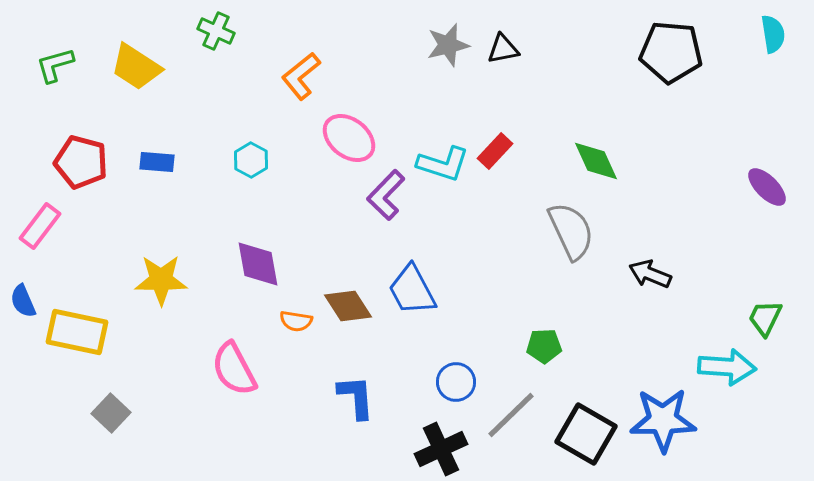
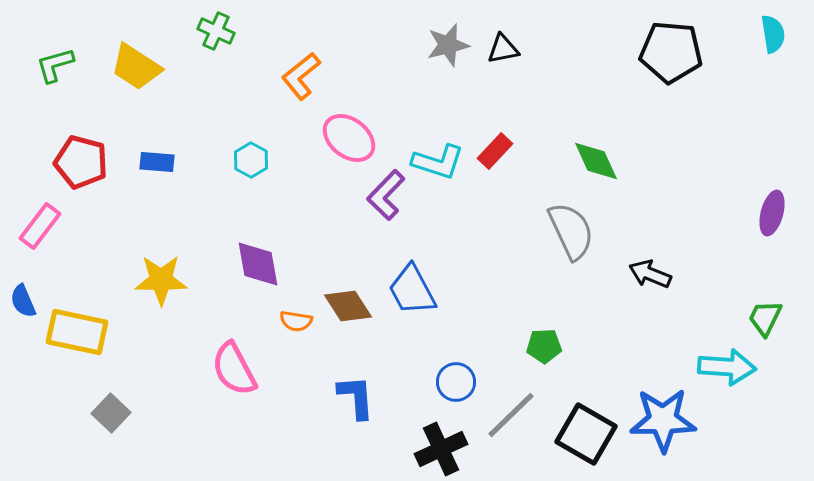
cyan L-shape: moved 5 px left, 2 px up
purple ellipse: moved 5 px right, 26 px down; rotated 60 degrees clockwise
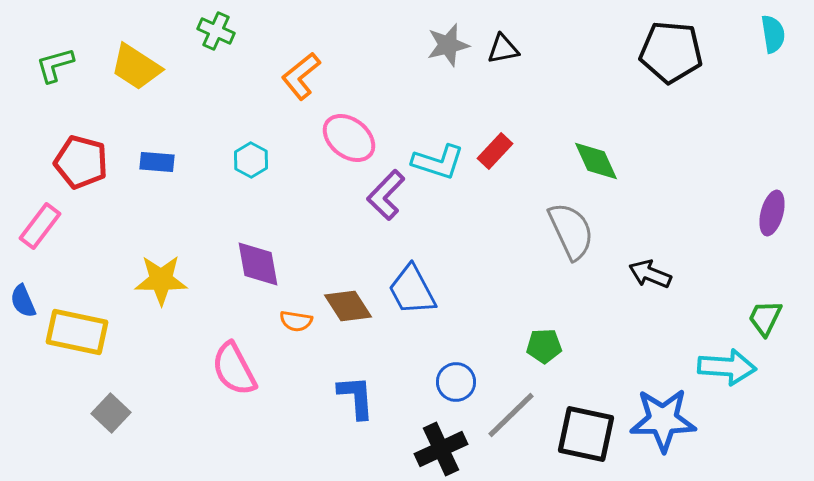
black square: rotated 18 degrees counterclockwise
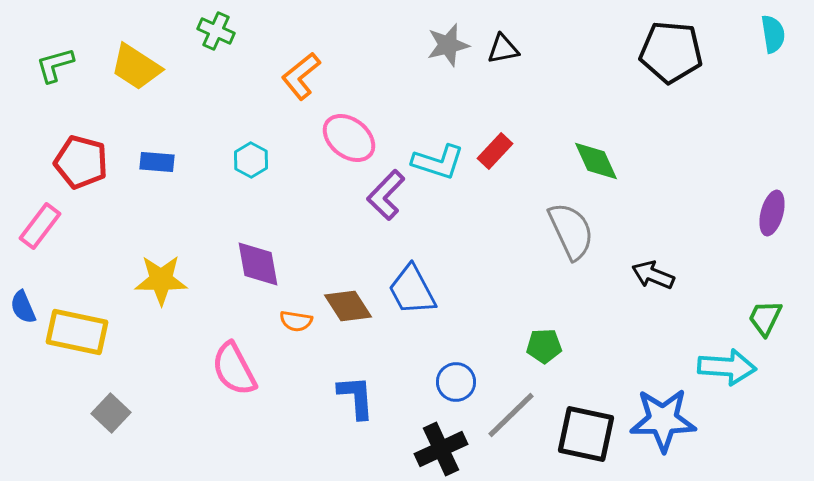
black arrow: moved 3 px right, 1 px down
blue semicircle: moved 6 px down
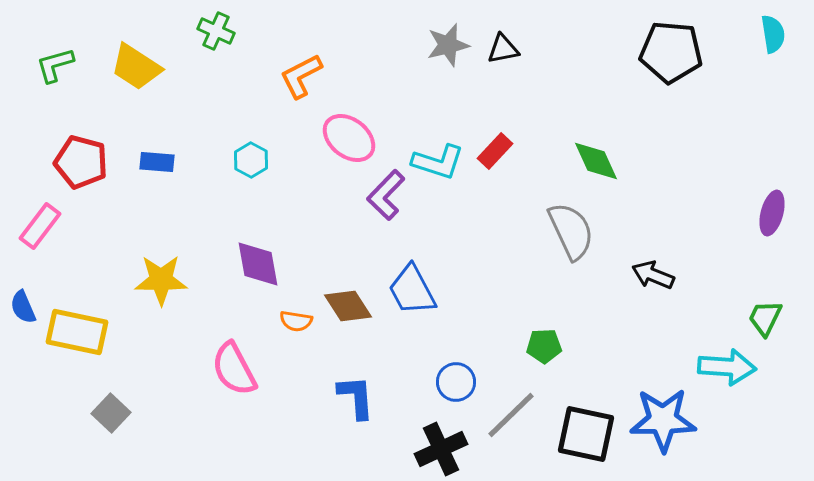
orange L-shape: rotated 12 degrees clockwise
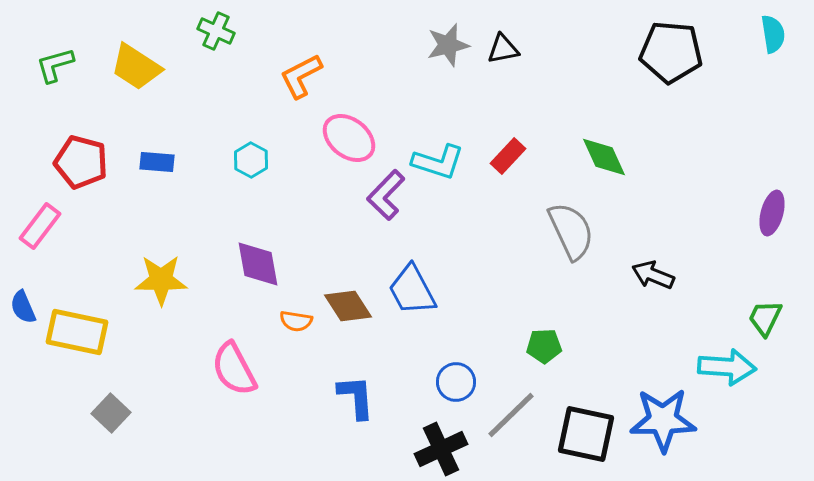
red rectangle: moved 13 px right, 5 px down
green diamond: moved 8 px right, 4 px up
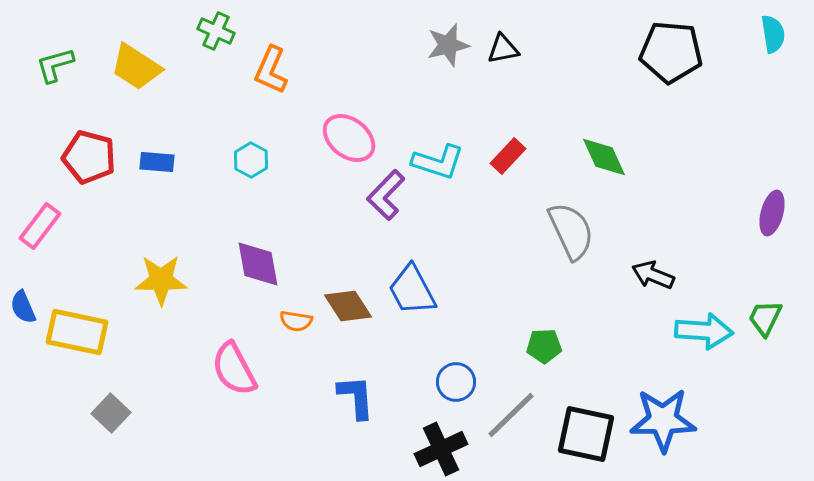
orange L-shape: moved 30 px left, 6 px up; rotated 39 degrees counterclockwise
red pentagon: moved 8 px right, 5 px up
cyan arrow: moved 23 px left, 36 px up
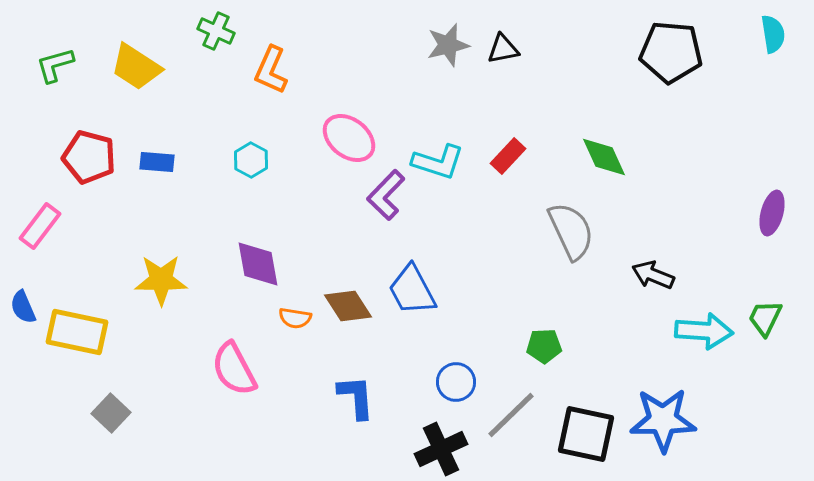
orange semicircle: moved 1 px left, 3 px up
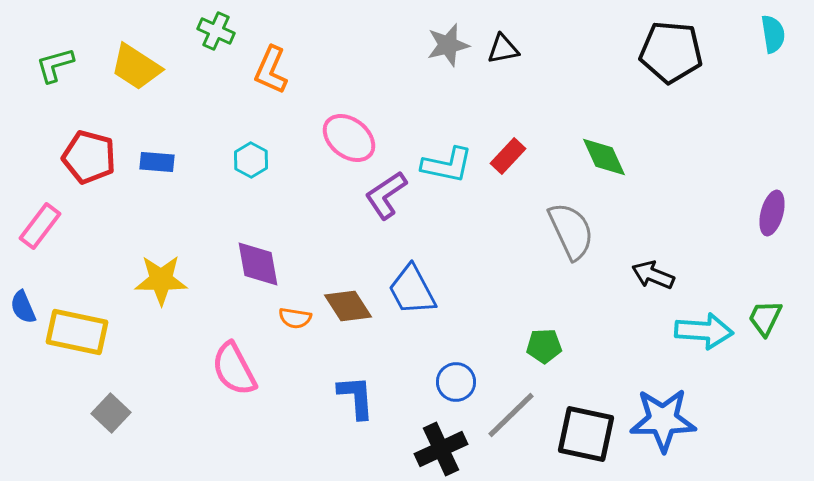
cyan L-shape: moved 9 px right, 3 px down; rotated 6 degrees counterclockwise
purple L-shape: rotated 12 degrees clockwise
